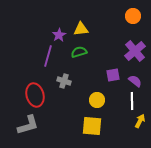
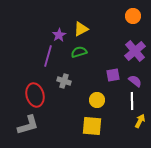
yellow triangle: rotated 21 degrees counterclockwise
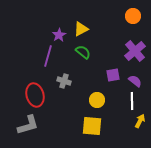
green semicircle: moved 4 px right; rotated 56 degrees clockwise
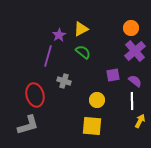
orange circle: moved 2 px left, 12 px down
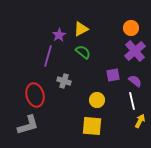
white line: rotated 12 degrees counterclockwise
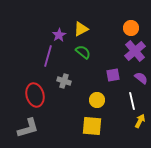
purple semicircle: moved 6 px right, 3 px up
gray L-shape: moved 3 px down
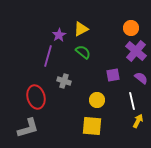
purple cross: moved 1 px right; rotated 10 degrees counterclockwise
red ellipse: moved 1 px right, 2 px down
yellow arrow: moved 2 px left
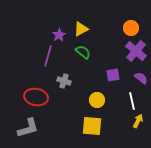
red ellipse: rotated 65 degrees counterclockwise
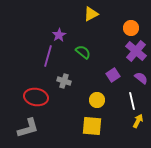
yellow triangle: moved 10 px right, 15 px up
purple square: rotated 24 degrees counterclockwise
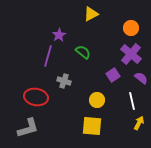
purple cross: moved 5 px left, 3 px down
yellow arrow: moved 1 px right, 2 px down
